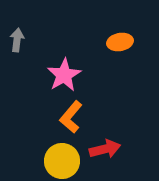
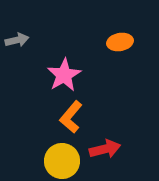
gray arrow: rotated 70 degrees clockwise
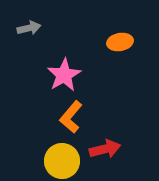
gray arrow: moved 12 px right, 12 px up
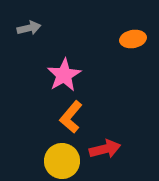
orange ellipse: moved 13 px right, 3 px up
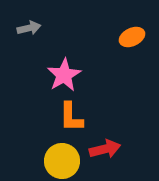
orange ellipse: moved 1 px left, 2 px up; rotated 15 degrees counterclockwise
orange L-shape: rotated 40 degrees counterclockwise
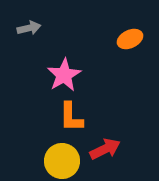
orange ellipse: moved 2 px left, 2 px down
red arrow: rotated 12 degrees counterclockwise
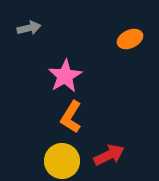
pink star: moved 1 px right, 1 px down
orange L-shape: rotated 32 degrees clockwise
red arrow: moved 4 px right, 6 px down
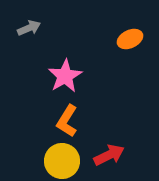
gray arrow: rotated 10 degrees counterclockwise
orange L-shape: moved 4 px left, 4 px down
